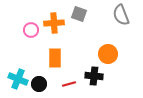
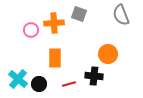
cyan cross: rotated 18 degrees clockwise
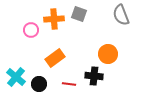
orange cross: moved 4 px up
orange rectangle: rotated 54 degrees clockwise
cyan cross: moved 2 px left, 2 px up
red line: rotated 24 degrees clockwise
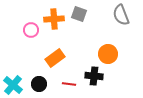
cyan cross: moved 3 px left, 8 px down
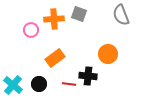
black cross: moved 6 px left
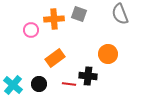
gray semicircle: moved 1 px left, 1 px up
